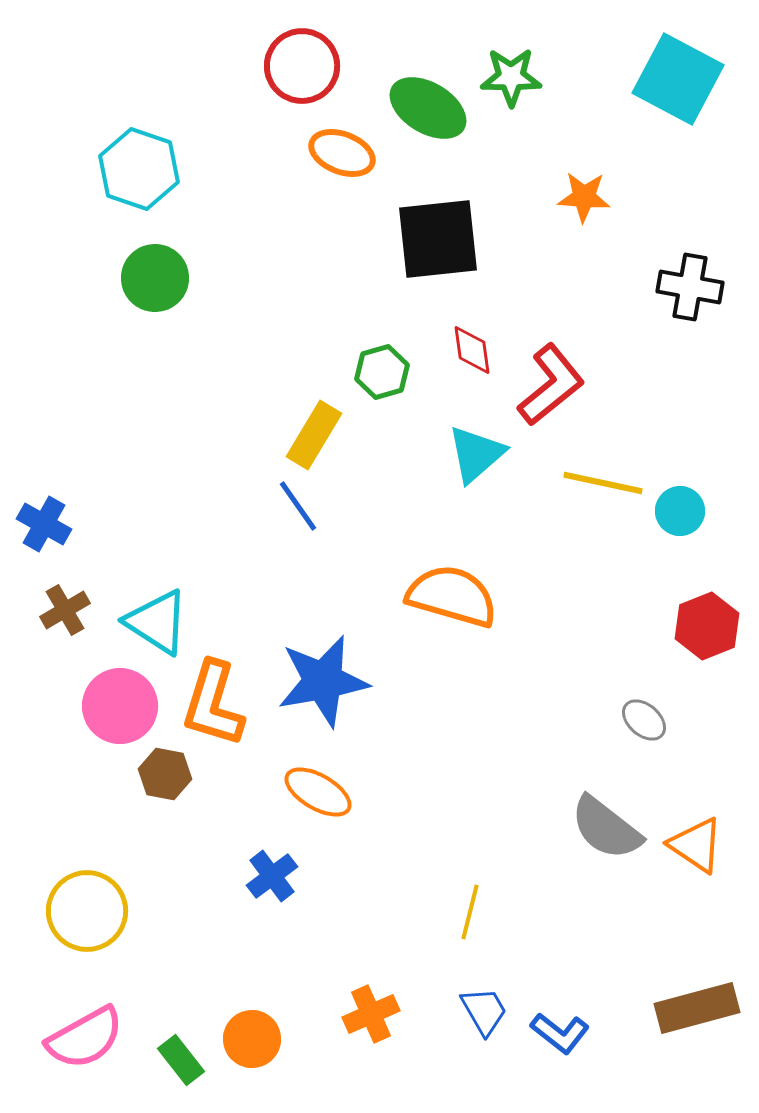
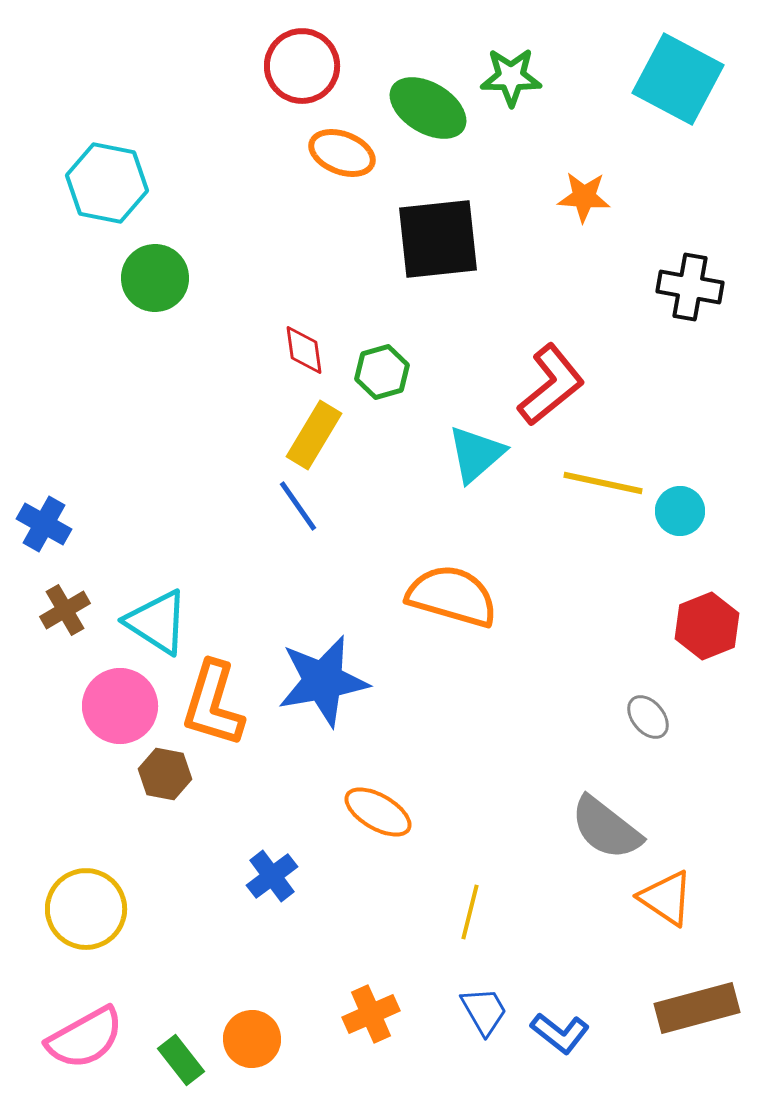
cyan hexagon at (139, 169): moved 32 px left, 14 px down; rotated 8 degrees counterclockwise
red diamond at (472, 350): moved 168 px left
gray ellipse at (644, 720): moved 4 px right, 3 px up; rotated 9 degrees clockwise
orange ellipse at (318, 792): moved 60 px right, 20 px down
orange triangle at (696, 845): moved 30 px left, 53 px down
yellow circle at (87, 911): moved 1 px left, 2 px up
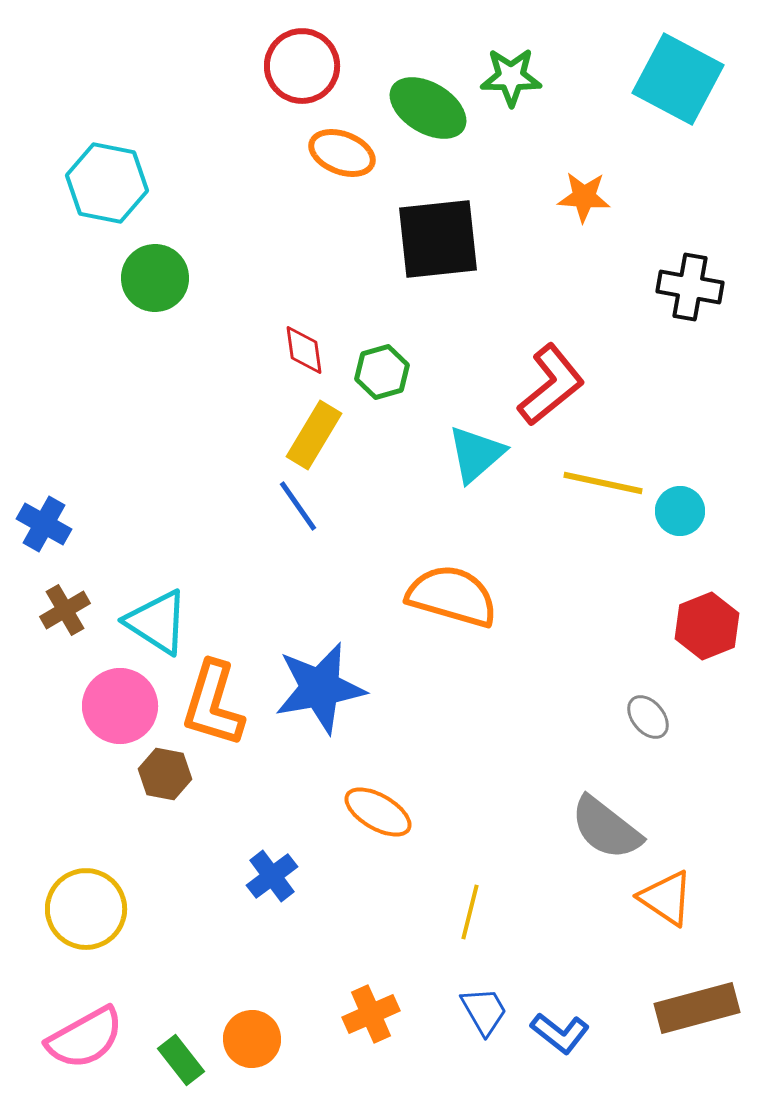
blue star at (323, 681): moved 3 px left, 7 px down
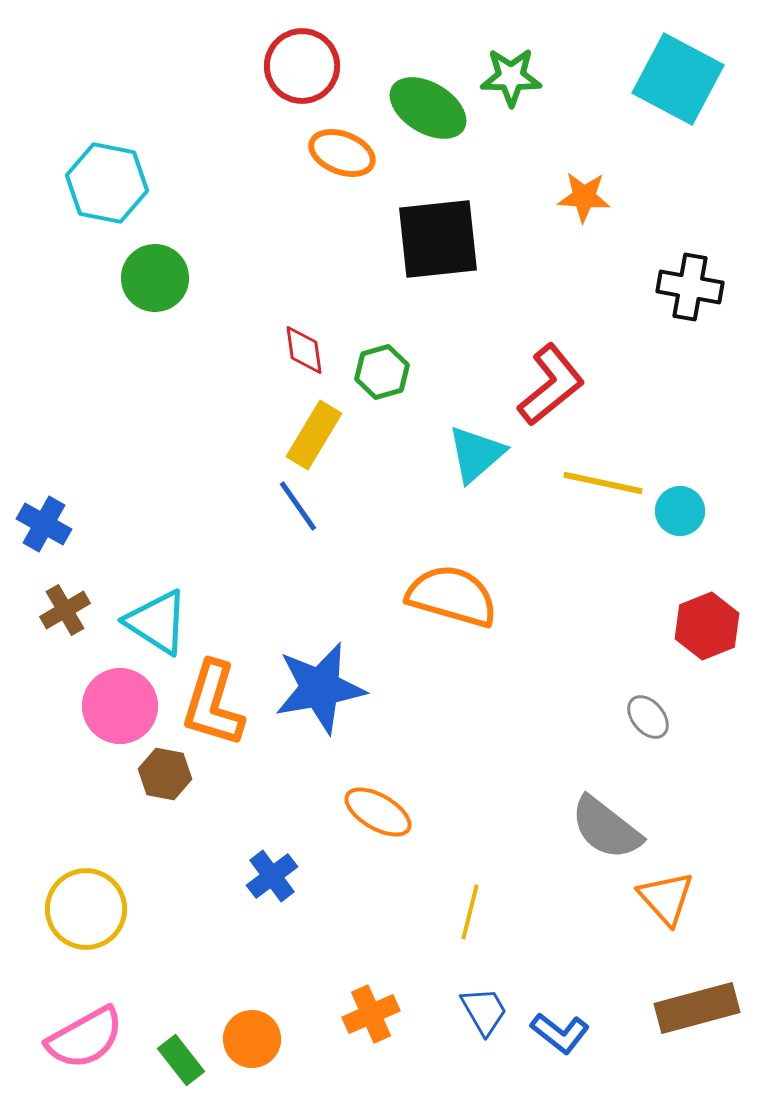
orange triangle at (666, 898): rotated 14 degrees clockwise
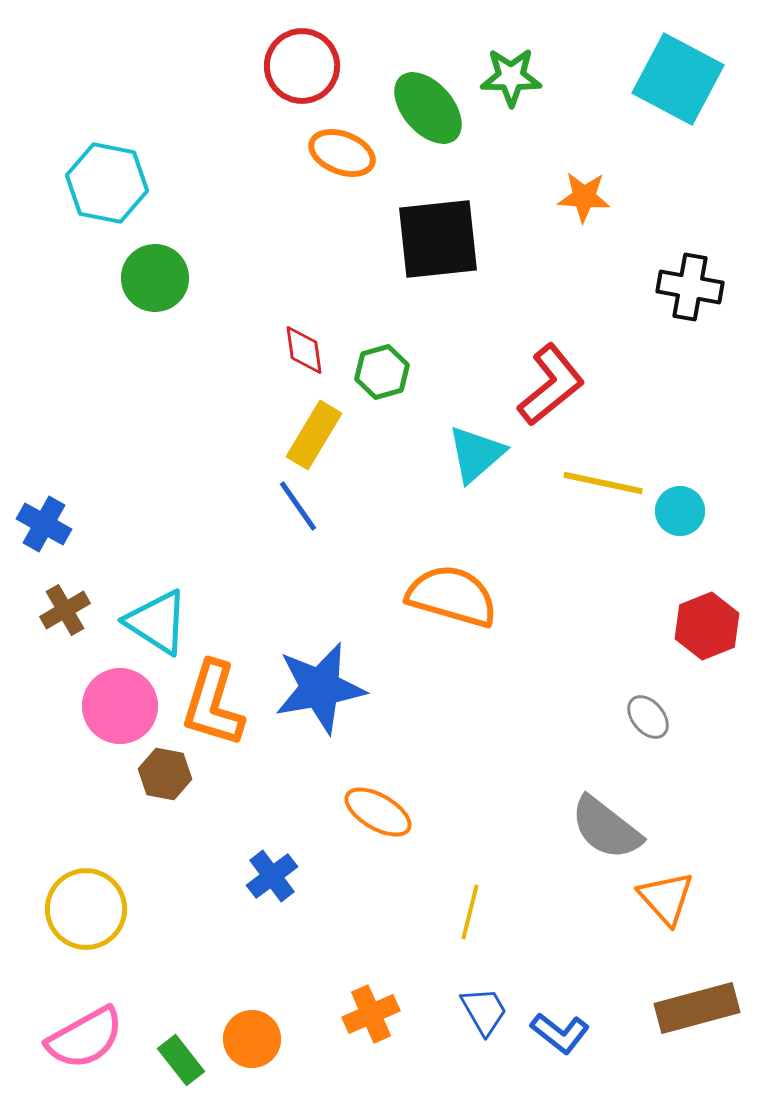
green ellipse at (428, 108): rotated 18 degrees clockwise
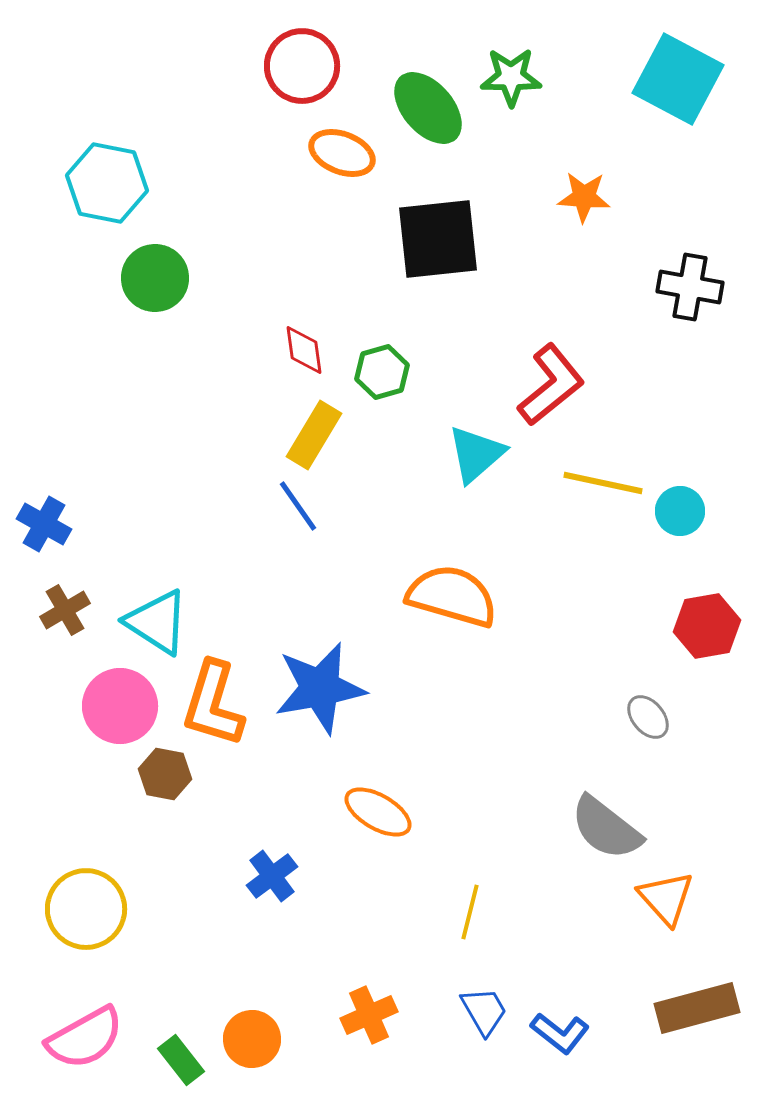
red hexagon at (707, 626): rotated 12 degrees clockwise
orange cross at (371, 1014): moved 2 px left, 1 px down
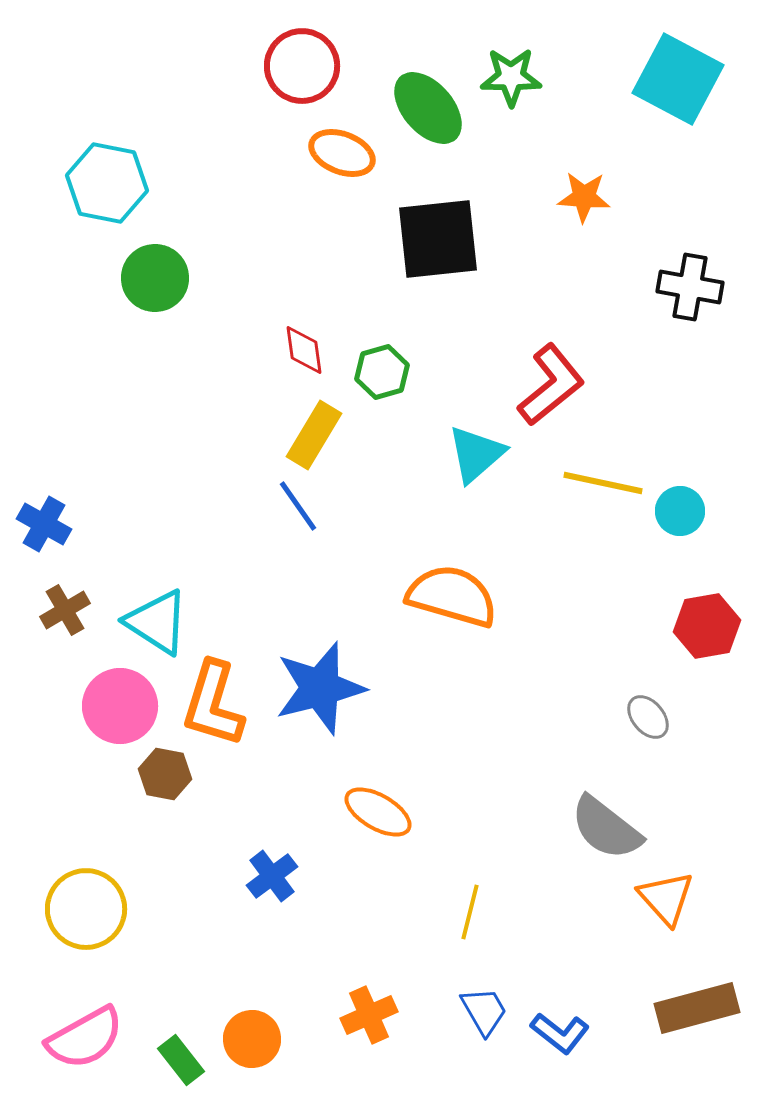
blue star at (320, 688): rotated 4 degrees counterclockwise
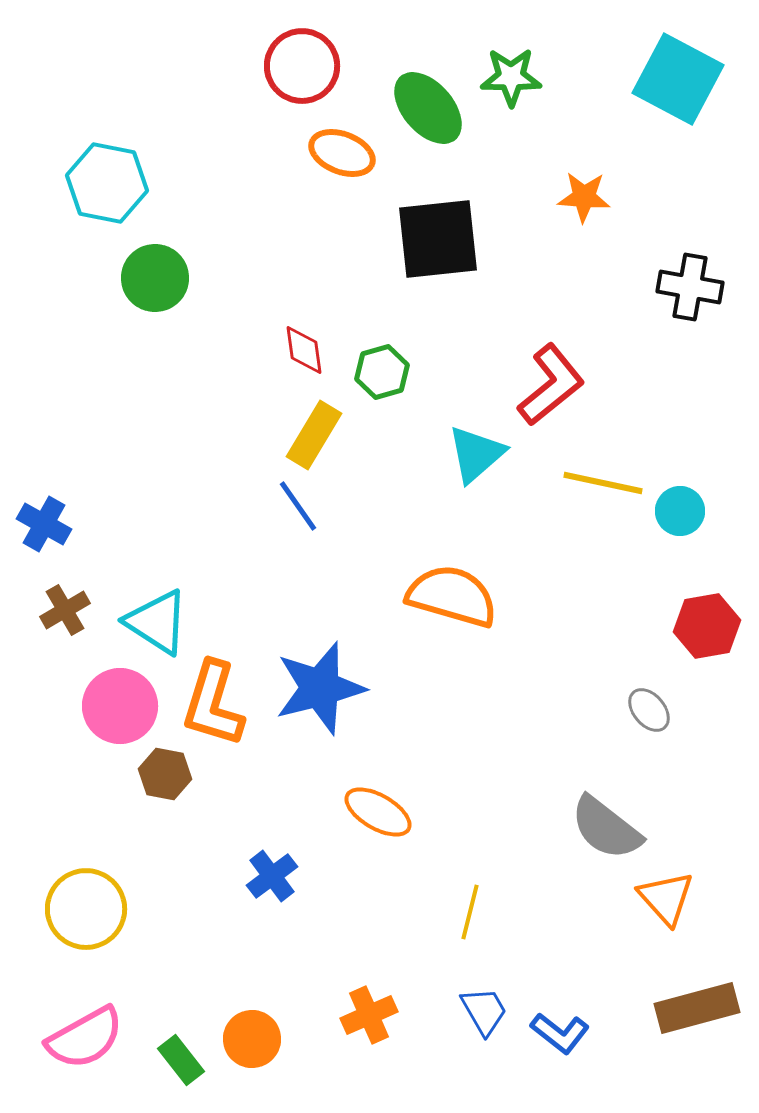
gray ellipse at (648, 717): moved 1 px right, 7 px up
